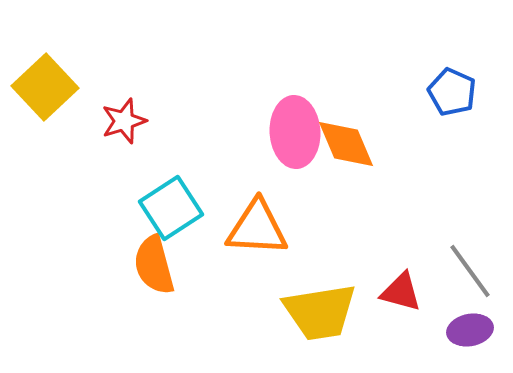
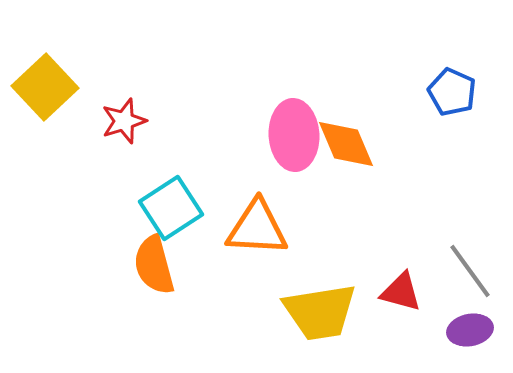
pink ellipse: moved 1 px left, 3 px down
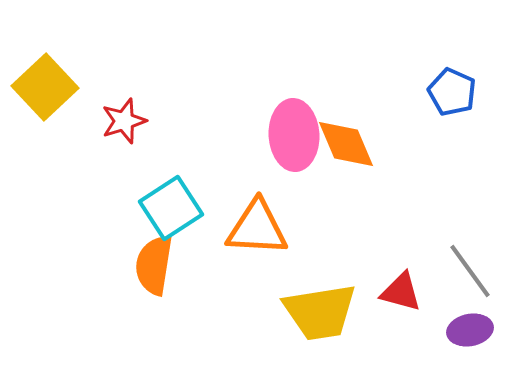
orange semicircle: rotated 24 degrees clockwise
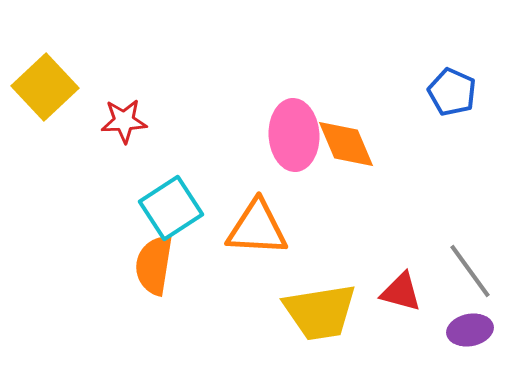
red star: rotated 15 degrees clockwise
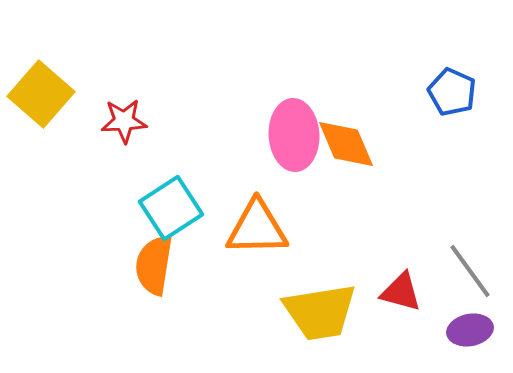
yellow square: moved 4 px left, 7 px down; rotated 6 degrees counterclockwise
orange triangle: rotated 4 degrees counterclockwise
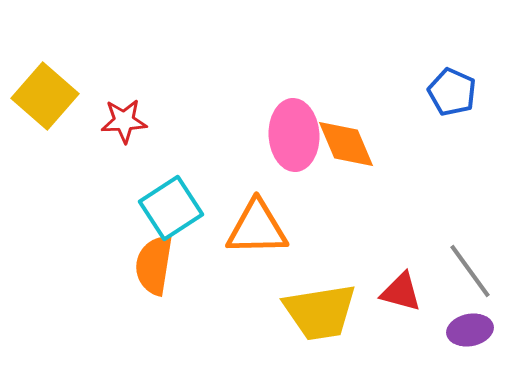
yellow square: moved 4 px right, 2 px down
